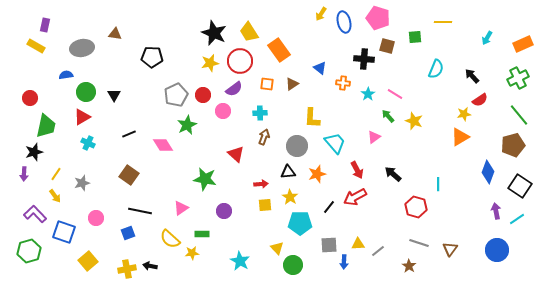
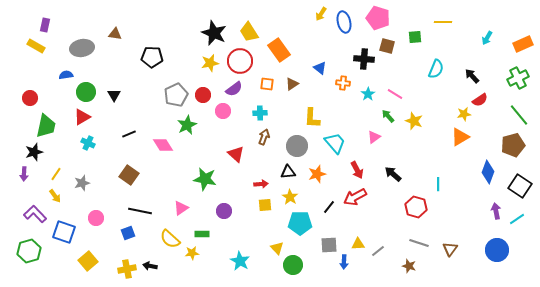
brown star at (409, 266): rotated 16 degrees counterclockwise
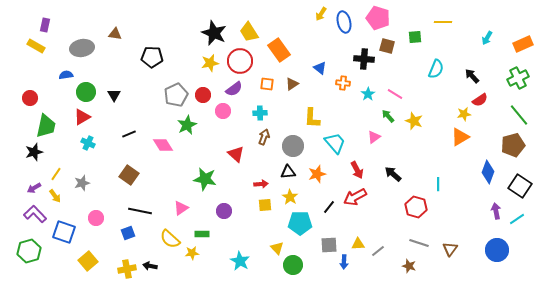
gray circle at (297, 146): moved 4 px left
purple arrow at (24, 174): moved 10 px right, 14 px down; rotated 56 degrees clockwise
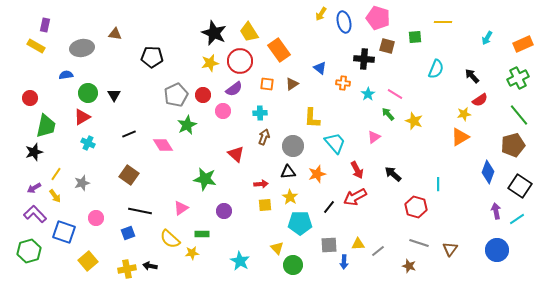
green circle at (86, 92): moved 2 px right, 1 px down
green arrow at (388, 116): moved 2 px up
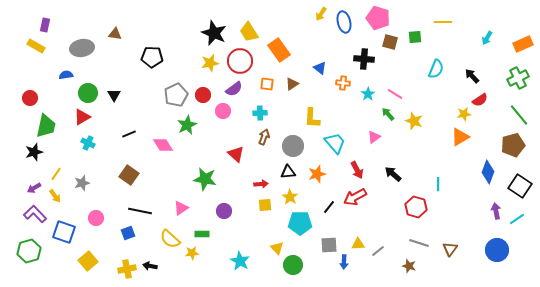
brown square at (387, 46): moved 3 px right, 4 px up
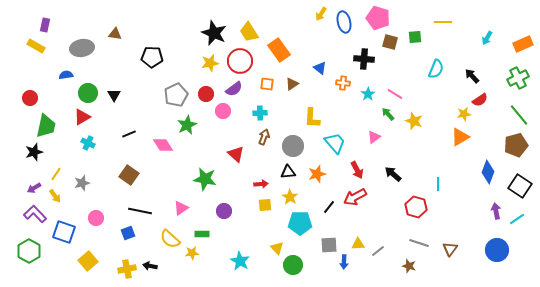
red circle at (203, 95): moved 3 px right, 1 px up
brown pentagon at (513, 145): moved 3 px right
green hexagon at (29, 251): rotated 15 degrees counterclockwise
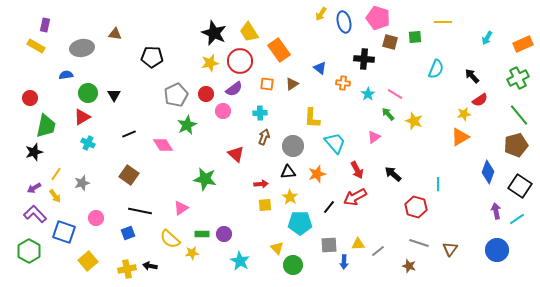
purple circle at (224, 211): moved 23 px down
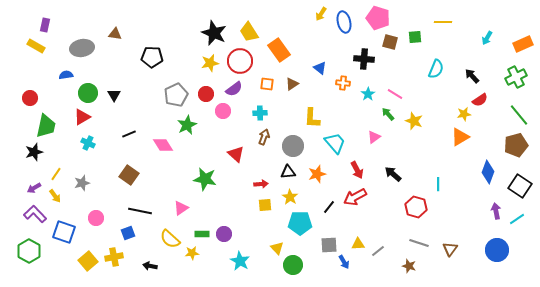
green cross at (518, 78): moved 2 px left, 1 px up
blue arrow at (344, 262): rotated 32 degrees counterclockwise
yellow cross at (127, 269): moved 13 px left, 12 px up
